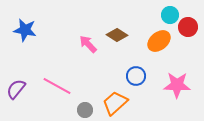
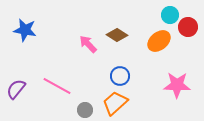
blue circle: moved 16 px left
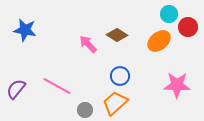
cyan circle: moved 1 px left, 1 px up
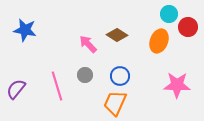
orange ellipse: rotated 30 degrees counterclockwise
pink line: rotated 44 degrees clockwise
orange trapezoid: rotated 24 degrees counterclockwise
gray circle: moved 35 px up
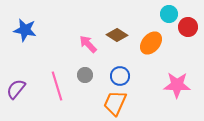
orange ellipse: moved 8 px left, 2 px down; rotated 20 degrees clockwise
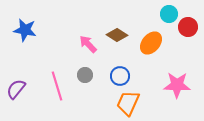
orange trapezoid: moved 13 px right
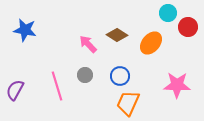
cyan circle: moved 1 px left, 1 px up
purple semicircle: moved 1 px left, 1 px down; rotated 10 degrees counterclockwise
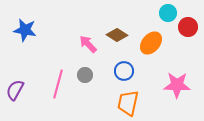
blue circle: moved 4 px right, 5 px up
pink line: moved 1 px right, 2 px up; rotated 32 degrees clockwise
orange trapezoid: rotated 12 degrees counterclockwise
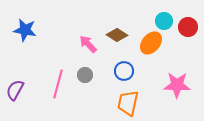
cyan circle: moved 4 px left, 8 px down
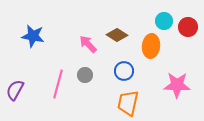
blue star: moved 8 px right, 6 px down
orange ellipse: moved 3 px down; rotated 35 degrees counterclockwise
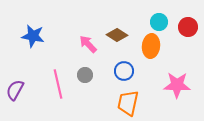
cyan circle: moved 5 px left, 1 px down
pink line: rotated 28 degrees counterclockwise
